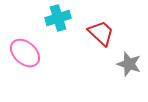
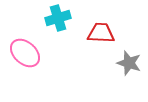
red trapezoid: rotated 40 degrees counterclockwise
gray star: moved 1 px up
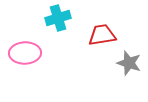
red trapezoid: moved 1 px right, 2 px down; rotated 12 degrees counterclockwise
pink ellipse: rotated 44 degrees counterclockwise
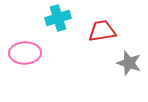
red trapezoid: moved 4 px up
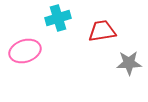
pink ellipse: moved 2 px up; rotated 16 degrees counterclockwise
gray star: rotated 20 degrees counterclockwise
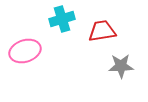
cyan cross: moved 4 px right, 1 px down
gray star: moved 8 px left, 3 px down
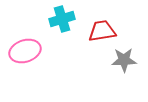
gray star: moved 3 px right, 6 px up
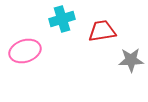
gray star: moved 7 px right
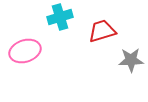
cyan cross: moved 2 px left, 2 px up
red trapezoid: rotated 8 degrees counterclockwise
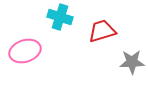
cyan cross: rotated 35 degrees clockwise
gray star: moved 1 px right, 2 px down
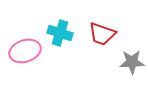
cyan cross: moved 16 px down
red trapezoid: moved 3 px down; rotated 144 degrees counterclockwise
